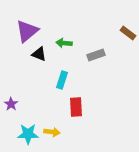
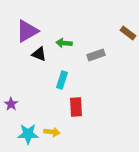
purple triangle: rotated 10 degrees clockwise
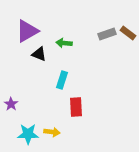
gray rectangle: moved 11 px right, 21 px up
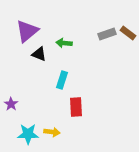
purple triangle: rotated 10 degrees counterclockwise
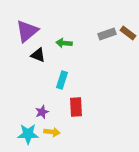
black triangle: moved 1 px left, 1 px down
purple star: moved 31 px right, 8 px down; rotated 16 degrees clockwise
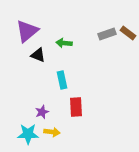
cyan rectangle: rotated 30 degrees counterclockwise
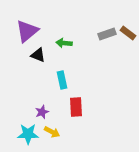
yellow arrow: rotated 21 degrees clockwise
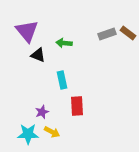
purple triangle: rotated 30 degrees counterclockwise
red rectangle: moved 1 px right, 1 px up
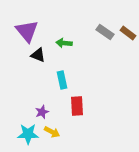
gray rectangle: moved 2 px left, 2 px up; rotated 54 degrees clockwise
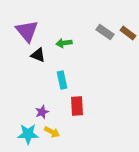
green arrow: rotated 14 degrees counterclockwise
